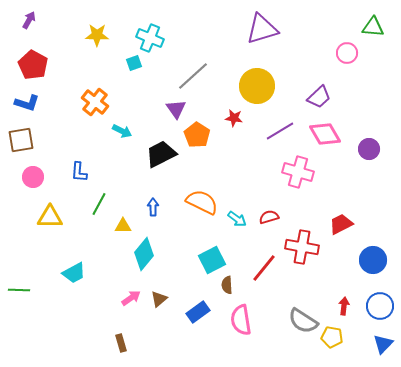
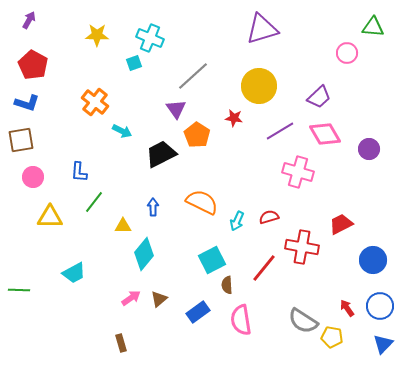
yellow circle at (257, 86): moved 2 px right
green line at (99, 204): moved 5 px left, 2 px up; rotated 10 degrees clockwise
cyan arrow at (237, 219): moved 2 px down; rotated 78 degrees clockwise
red arrow at (344, 306): moved 3 px right, 2 px down; rotated 42 degrees counterclockwise
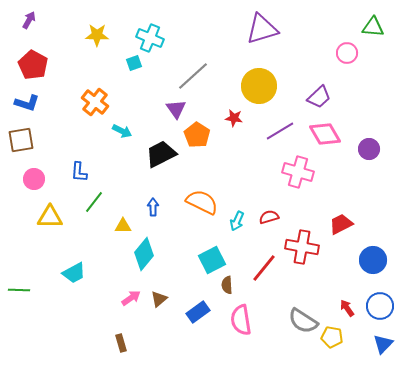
pink circle at (33, 177): moved 1 px right, 2 px down
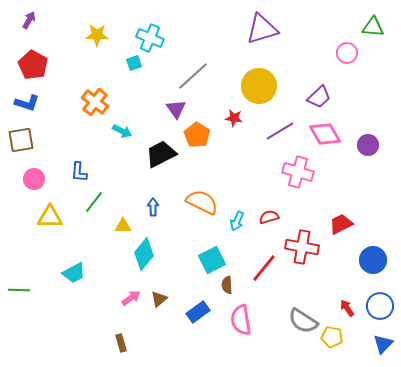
purple circle at (369, 149): moved 1 px left, 4 px up
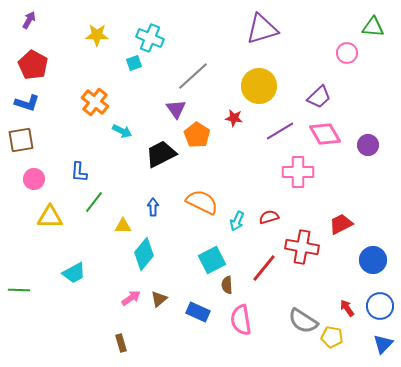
pink cross at (298, 172): rotated 16 degrees counterclockwise
blue rectangle at (198, 312): rotated 60 degrees clockwise
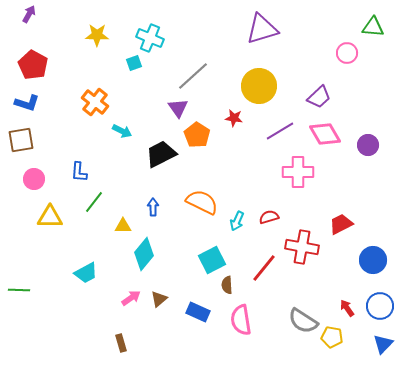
purple arrow at (29, 20): moved 6 px up
purple triangle at (176, 109): moved 2 px right, 1 px up
cyan trapezoid at (74, 273): moved 12 px right
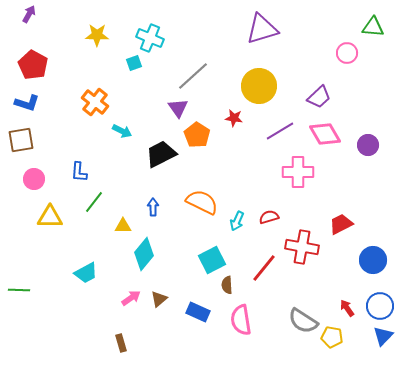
blue triangle at (383, 344): moved 8 px up
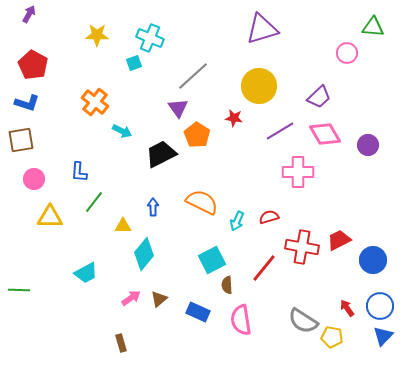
red trapezoid at (341, 224): moved 2 px left, 16 px down
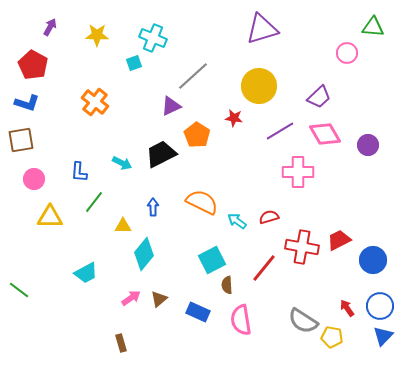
purple arrow at (29, 14): moved 21 px right, 13 px down
cyan cross at (150, 38): moved 3 px right
purple triangle at (178, 108): moved 7 px left, 2 px up; rotated 40 degrees clockwise
cyan arrow at (122, 131): moved 32 px down
cyan arrow at (237, 221): rotated 102 degrees clockwise
green line at (19, 290): rotated 35 degrees clockwise
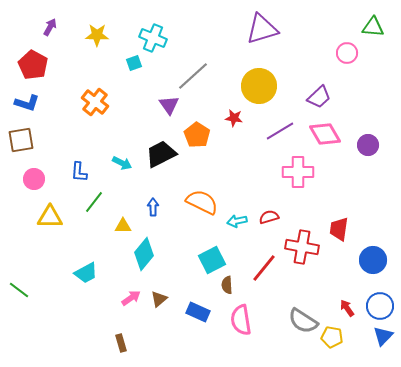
purple triangle at (171, 106): moved 2 px left, 1 px up; rotated 40 degrees counterclockwise
cyan arrow at (237, 221): rotated 48 degrees counterclockwise
red trapezoid at (339, 240): moved 11 px up; rotated 55 degrees counterclockwise
